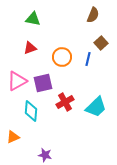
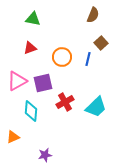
purple star: rotated 24 degrees counterclockwise
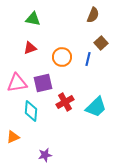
pink triangle: moved 2 px down; rotated 20 degrees clockwise
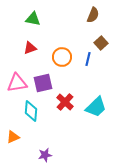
red cross: rotated 18 degrees counterclockwise
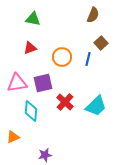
cyan trapezoid: moved 1 px up
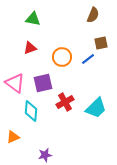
brown square: rotated 32 degrees clockwise
blue line: rotated 40 degrees clockwise
pink triangle: moved 2 px left; rotated 45 degrees clockwise
red cross: rotated 18 degrees clockwise
cyan trapezoid: moved 2 px down
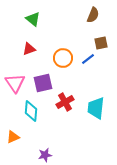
green triangle: rotated 28 degrees clockwise
red triangle: moved 1 px left, 1 px down
orange circle: moved 1 px right, 1 px down
pink triangle: rotated 20 degrees clockwise
cyan trapezoid: rotated 140 degrees clockwise
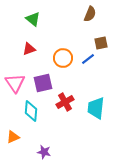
brown semicircle: moved 3 px left, 1 px up
purple star: moved 1 px left, 3 px up; rotated 24 degrees clockwise
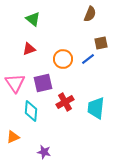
orange circle: moved 1 px down
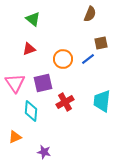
cyan trapezoid: moved 6 px right, 7 px up
orange triangle: moved 2 px right
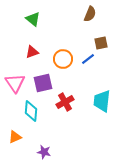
red triangle: moved 3 px right, 3 px down
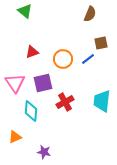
green triangle: moved 8 px left, 8 px up
